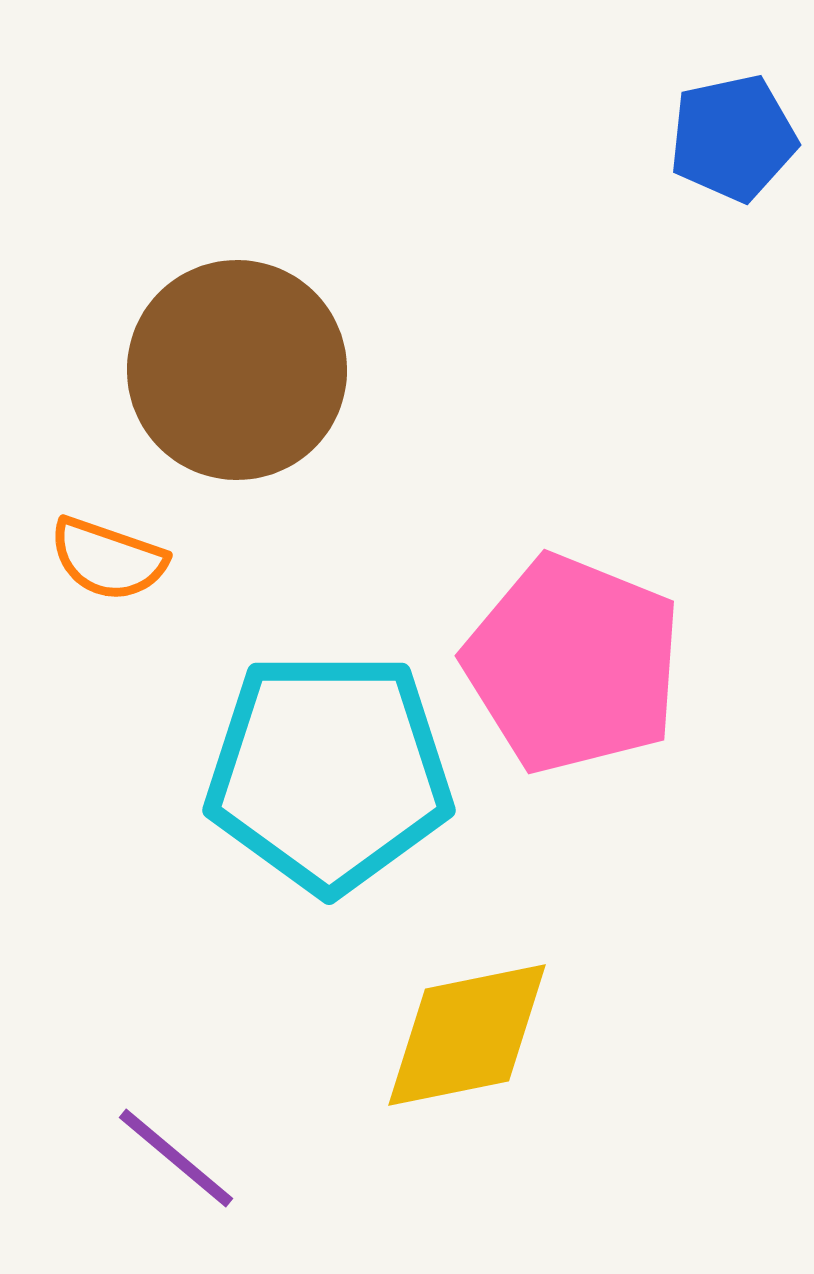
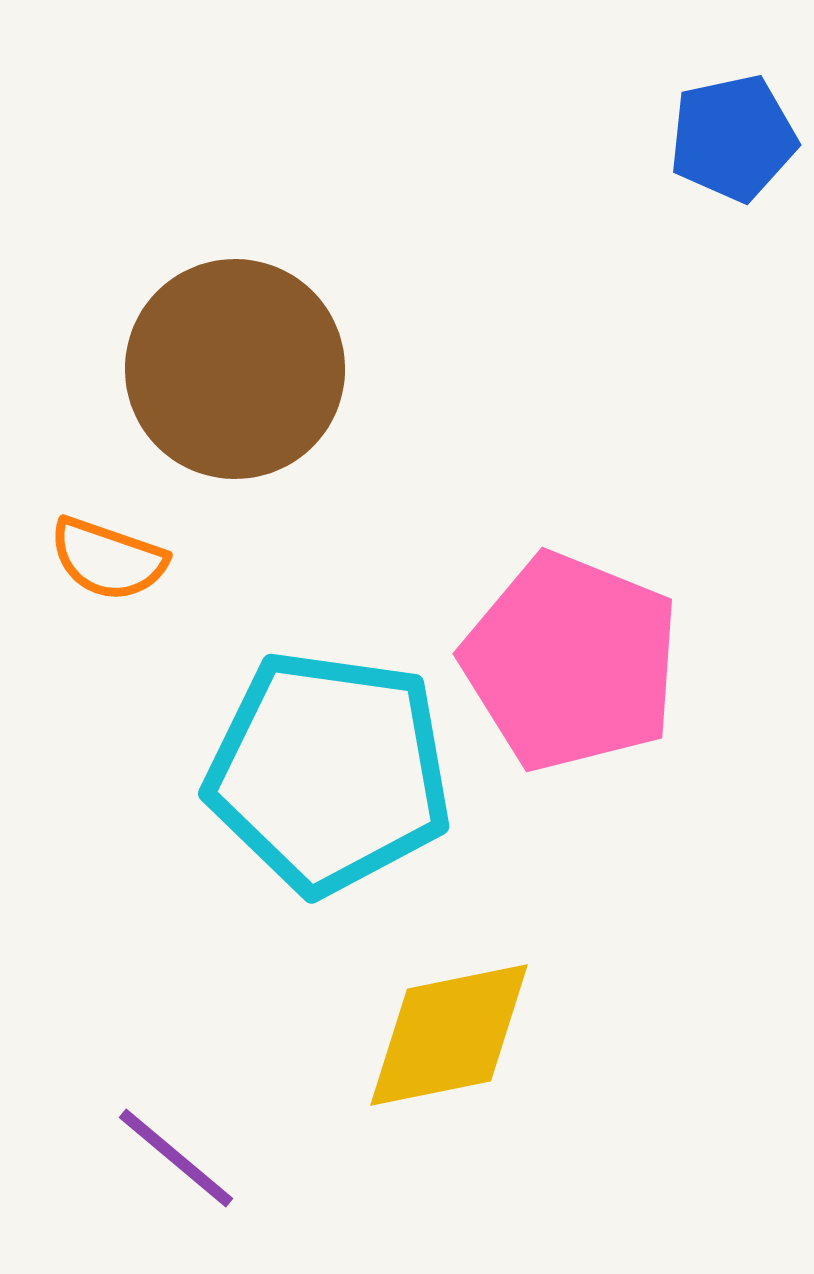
brown circle: moved 2 px left, 1 px up
pink pentagon: moved 2 px left, 2 px up
cyan pentagon: rotated 8 degrees clockwise
yellow diamond: moved 18 px left
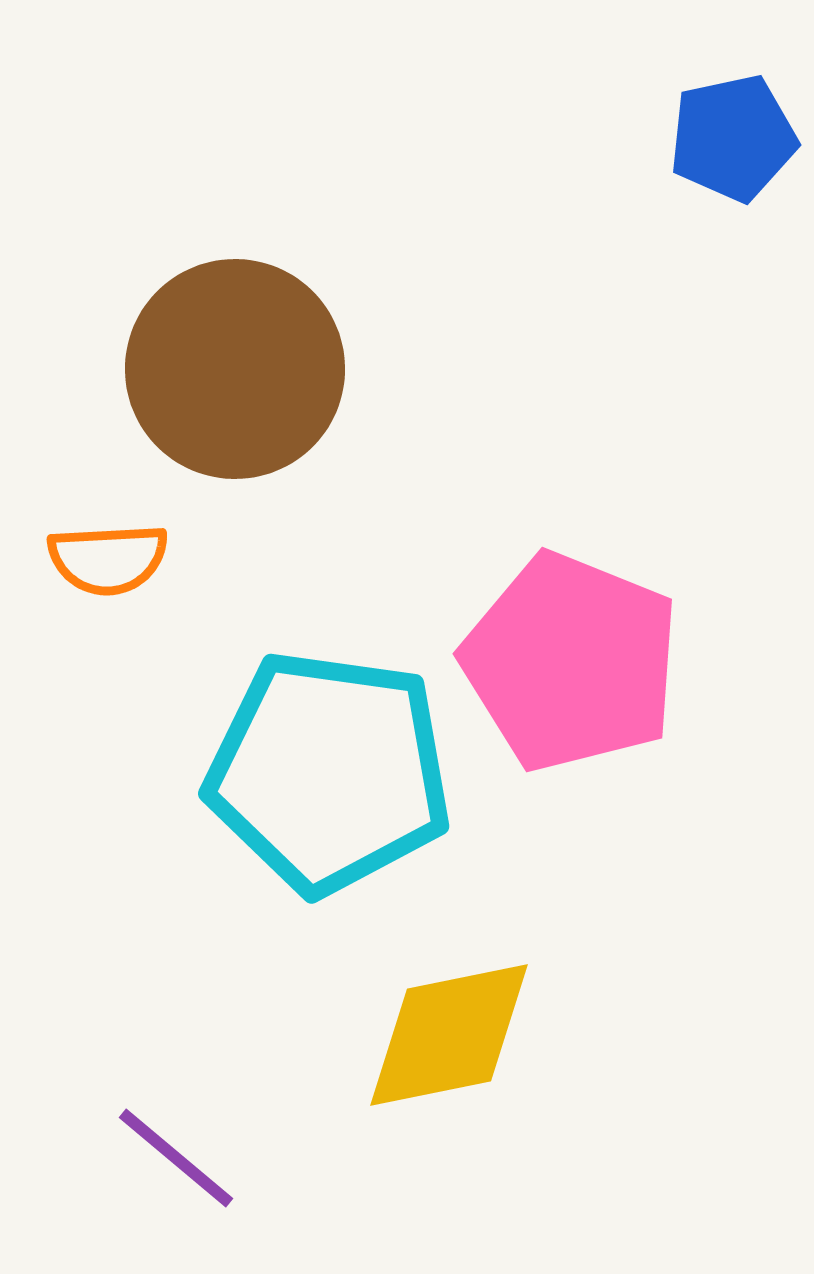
orange semicircle: rotated 22 degrees counterclockwise
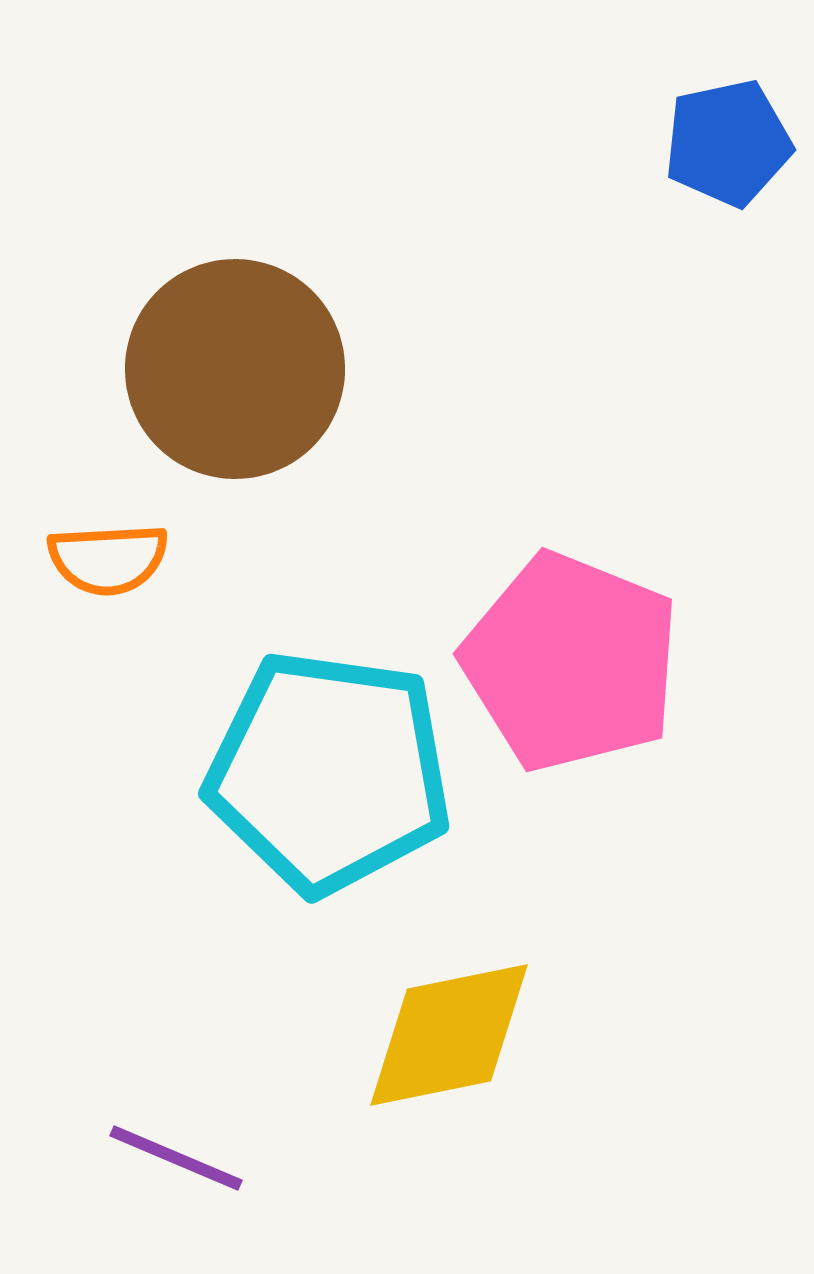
blue pentagon: moved 5 px left, 5 px down
purple line: rotated 17 degrees counterclockwise
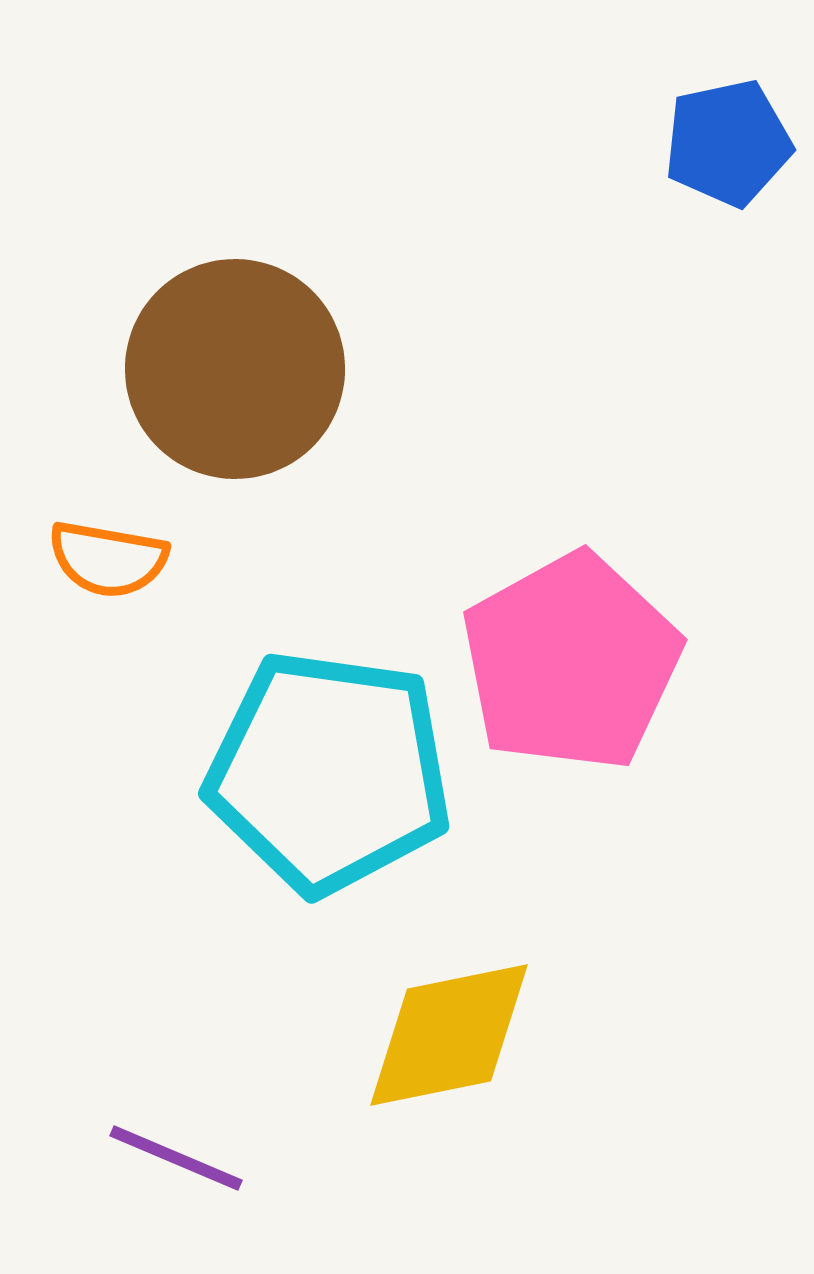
orange semicircle: rotated 13 degrees clockwise
pink pentagon: rotated 21 degrees clockwise
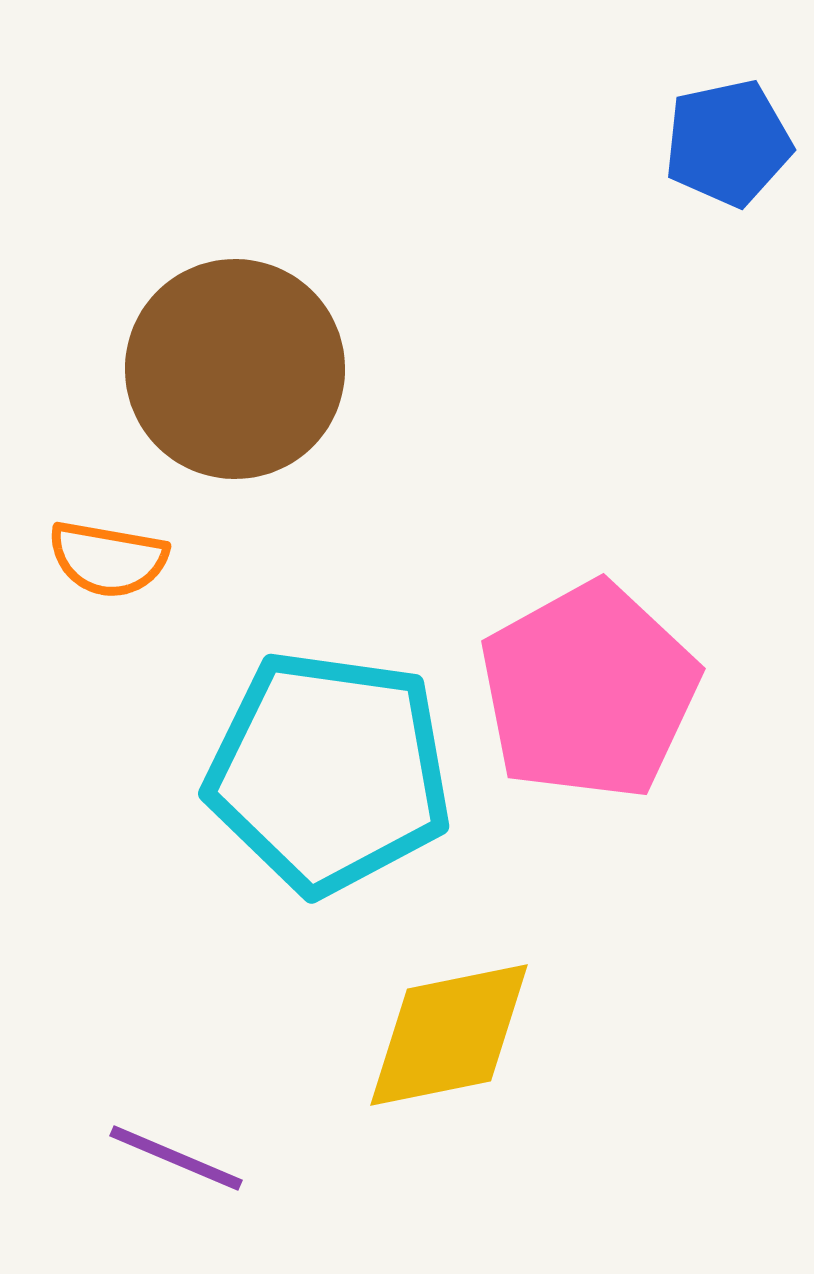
pink pentagon: moved 18 px right, 29 px down
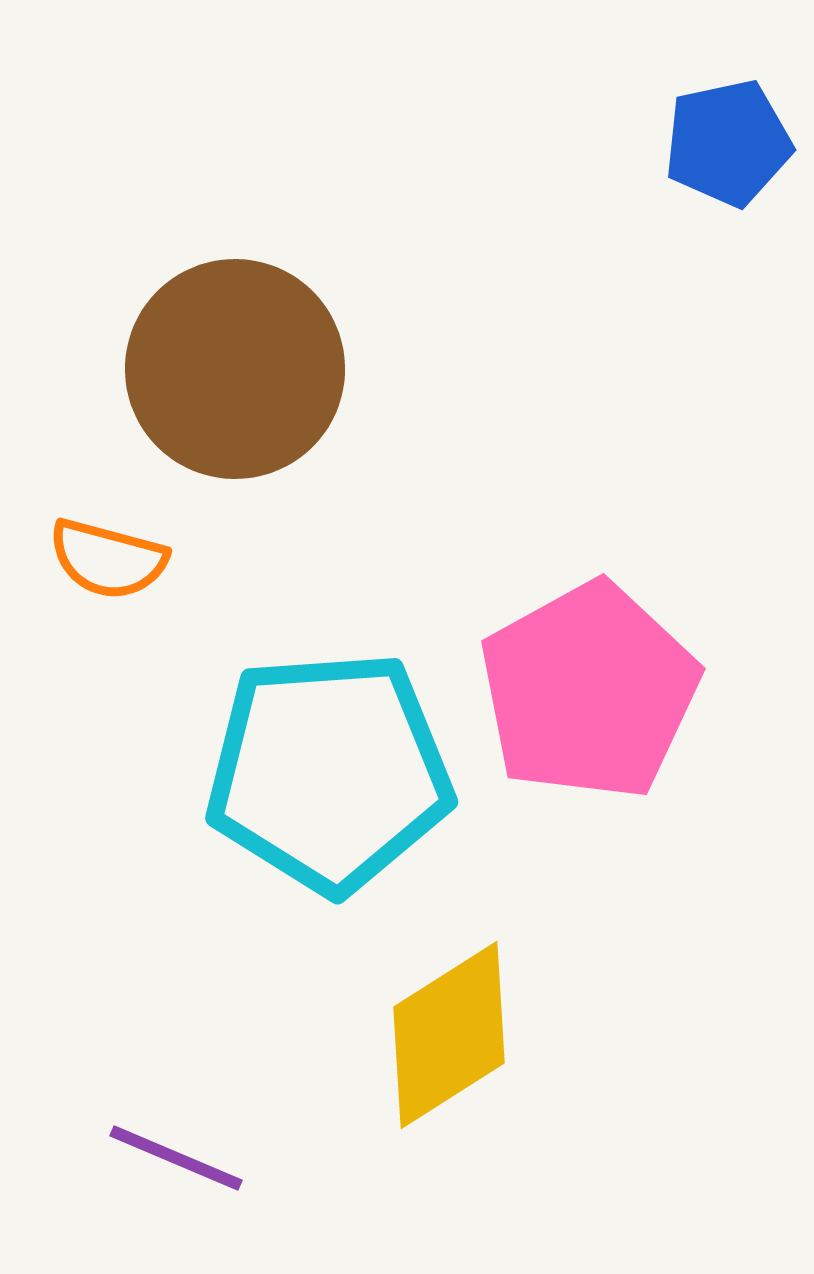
orange semicircle: rotated 5 degrees clockwise
cyan pentagon: rotated 12 degrees counterclockwise
yellow diamond: rotated 21 degrees counterclockwise
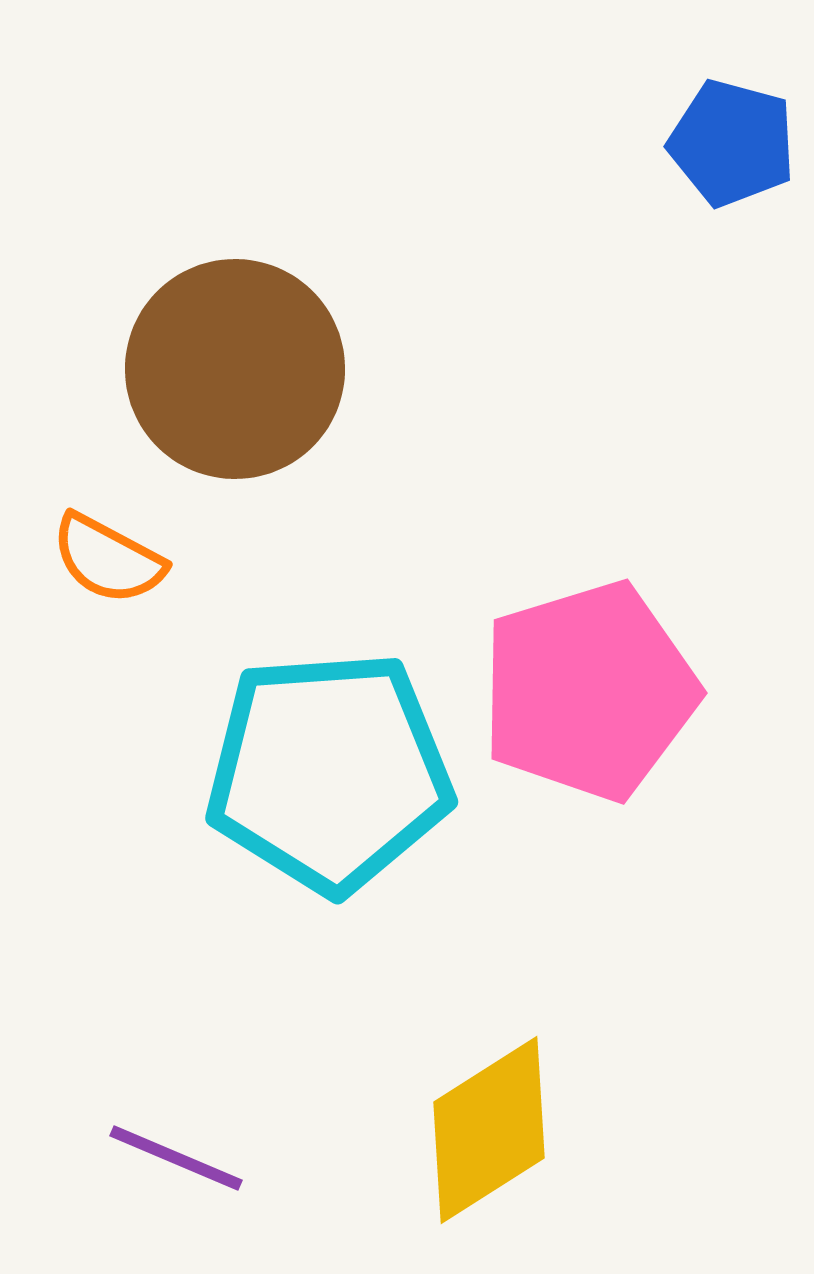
blue pentagon: moved 4 px right; rotated 27 degrees clockwise
orange semicircle: rotated 13 degrees clockwise
pink pentagon: rotated 12 degrees clockwise
yellow diamond: moved 40 px right, 95 px down
